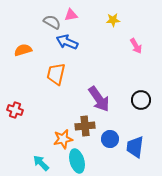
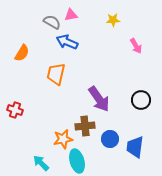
orange semicircle: moved 1 px left, 3 px down; rotated 138 degrees clockwise
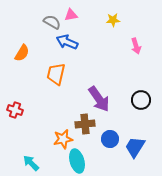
pink arrow: rotated 14 degrees clockwise
brown cross: moved 2 px up
blue trapezoid: rotated 25 degrees clockwise
cyan arrow: moved 10 px left
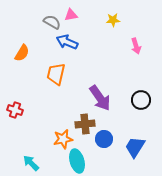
purple arrow: moved 1 px right, 1 px up
blue circle: moved 6 px left
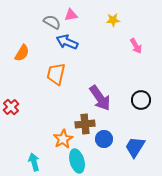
pink arrow: rotated 14 degrees counterclockwise
red cross: moved 4 px left, 3 px up; rotated 28 degrees clockwise
orange star: rotated 18 degrees counterclockwise
cyan arrow: moved 3 px right, 1 px up; rotated 30 degrees clockwise
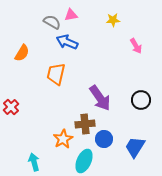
cyan ellipse: moved 7 px right; rotated 40 degrees clockwise
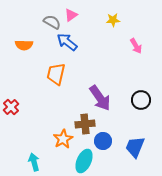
pink triangle: rotated 24 degrees counterclockwise
blue arrow: rotated 15 degrees clockwise
orange semicircle: moved 2 px right, 8 px up; rotated 60 degrees clockwise
blue circle: moved 1 px left, 2 px down
blue trapezoid: rotated 10 degrees counterclockwise
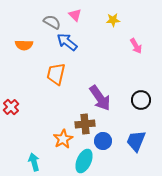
pink triangle: moved 4 px right; rotated 40 degrees counterclockwise
blue trapezoid: moved 1 px right, 6 px up
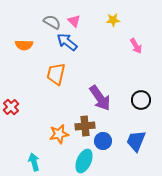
pink triangle: moved 1 px left, 6 px down
brown cross: moved 2 px down
orange star: moved 4 px left, 5 px up; rotated 18 degrees clockwise
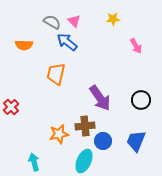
yellow star: moved 1 px up
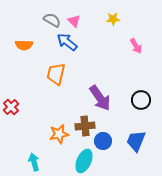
gray semicircle: moved 2 px up
